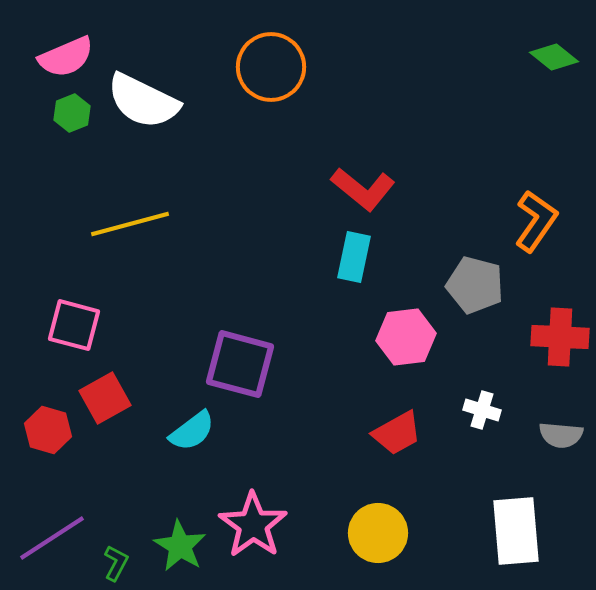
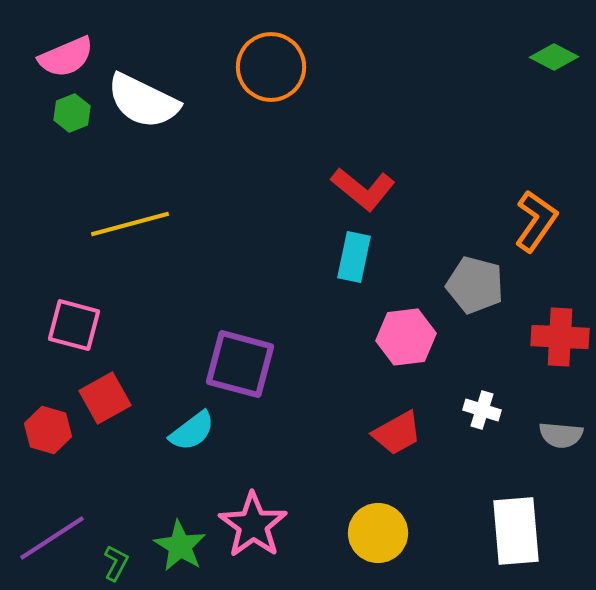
green diamond: rotated 12 degrees counterclockwise
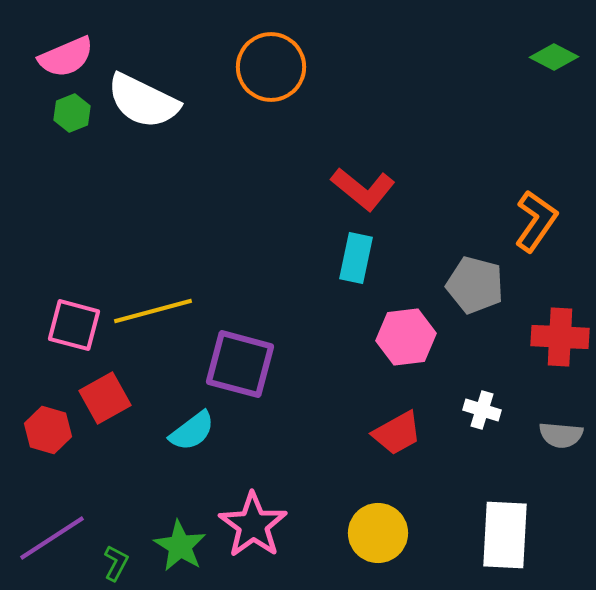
yellow line: moved 23 px right, 87 px down
cyan rectangle: moved 2 px right, 1 px down
white rectangle: moved 11 px left, 4 px down; rotated 8 degrees clockwise
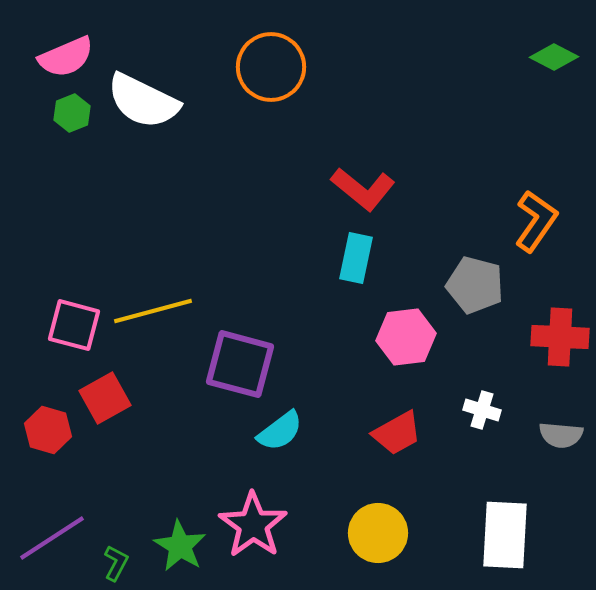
cyan semicircle: moved 88 px right
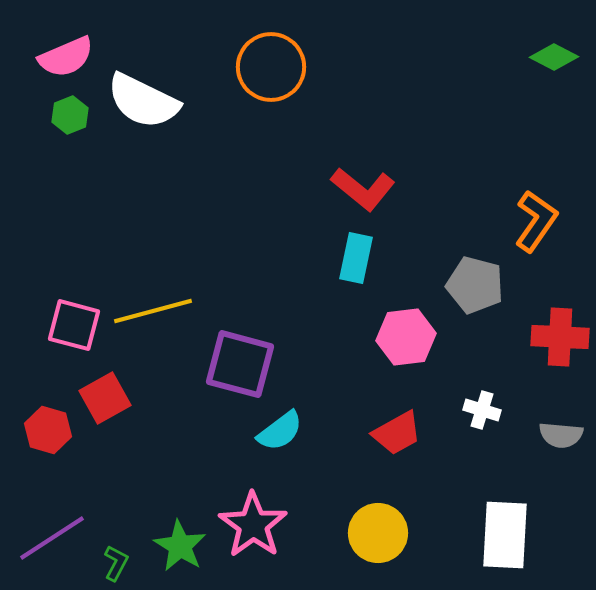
green hexagon: moved 2 px left, 2 px down
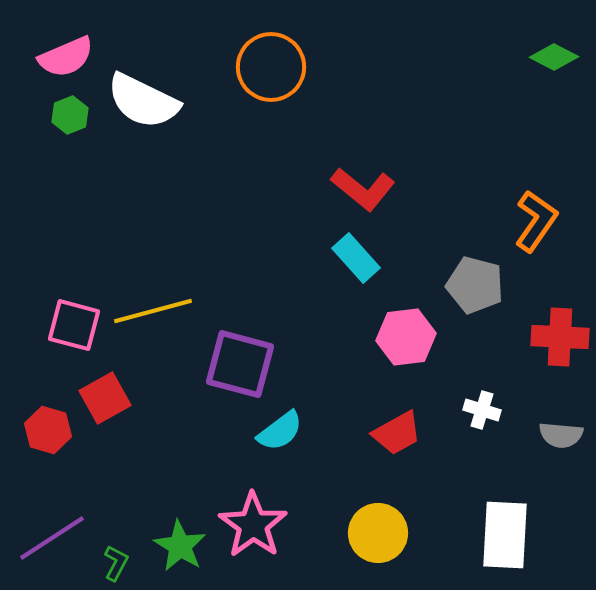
cyan rectangle: rotated 54 degrees counterclockwise
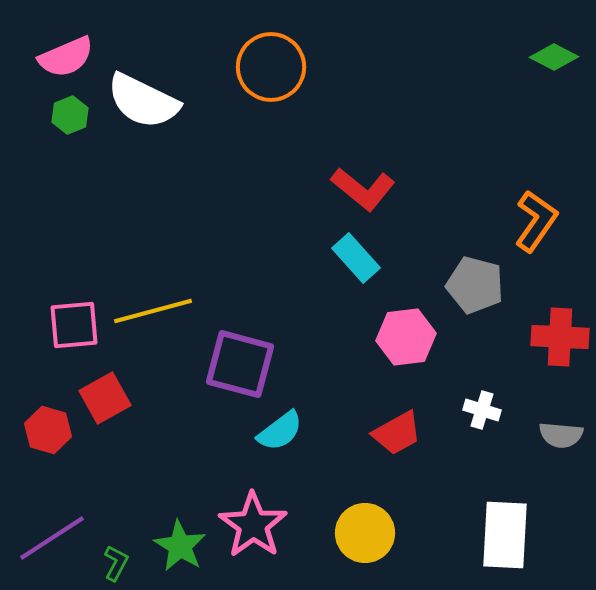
pink square: rotated 20 degrees counterclockwise
yellow circle: moved 13 px left
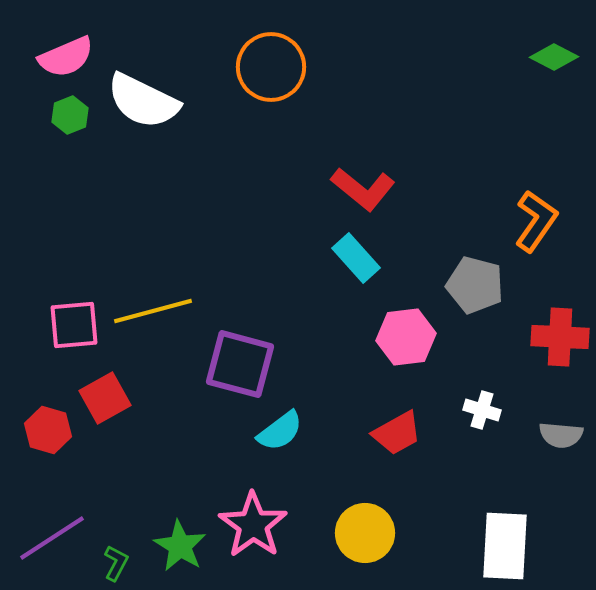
white rectangle: moved 11 px down
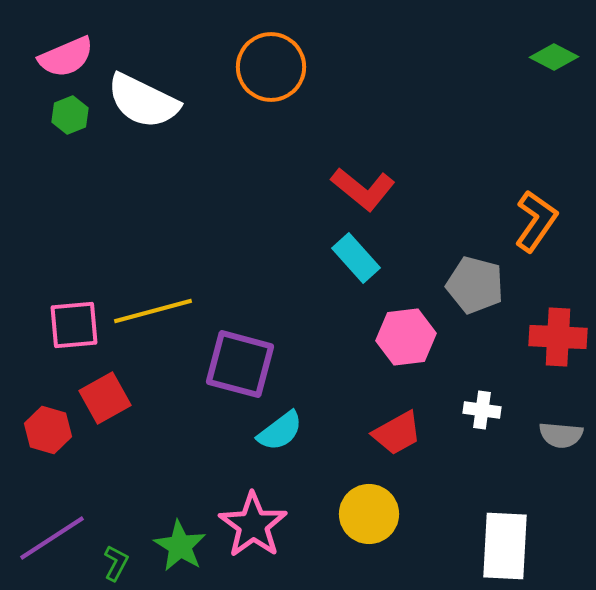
red cross: moved 2 px left
white cross: rotated 9 degrees counterclockwise
yellow circle: moved 4 px right, 19 px up
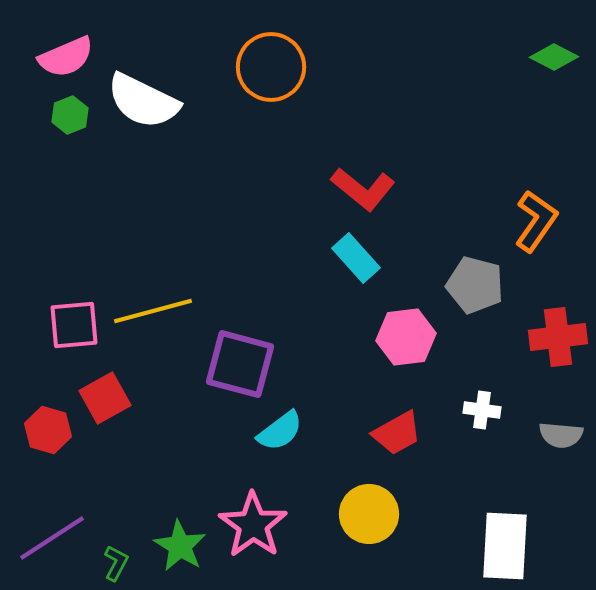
red cross: rotated 10 degrees counterclockwise
